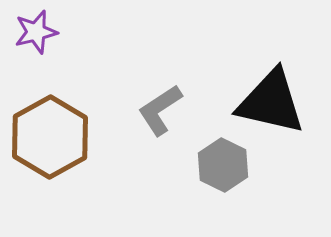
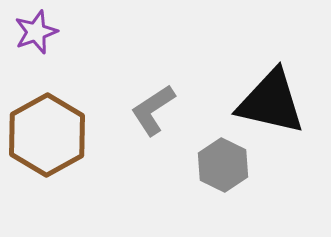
purple star: rotated 6 degrees counterclockwise
gray L-shape: moved 7 px left
brown hexagon: moved 3 px left, 2 px up
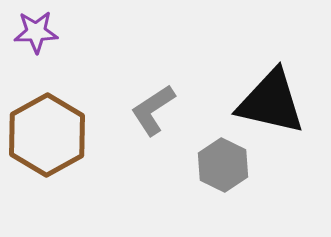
purple star: rotated 18 degrees clockwise
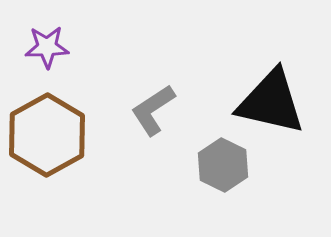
purple star: moved 11 px right, 15 px down
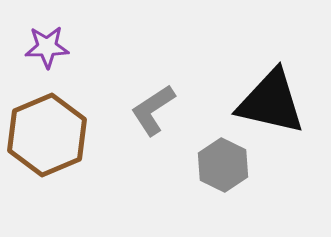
brown hexagon: rotated 6 degrees clockwise
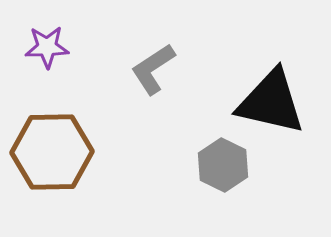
gray L-shape: moved 41 px up
brown hexagon: moved 5 px right, 17 px down; rotated 22 degrees clockwise
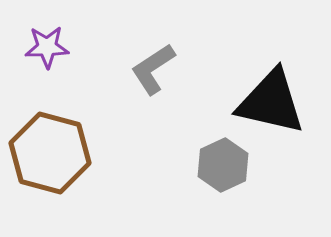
brown hexagon: moved 2 px left, 1 px down; rotated 16 degrees clockwise
gray hexagon: rotated 9 degrees clockwise
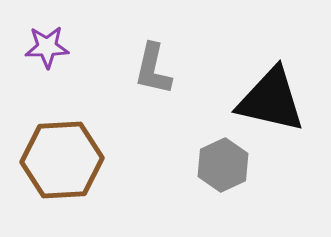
gray L-shape: rotated 44 degrees counterclockwise
black triangle: moved 2 px up
brown hexagon: moved 12 px right, 7 px down; rotated 18 degrees counterclockwise
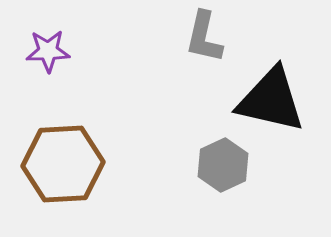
purple star: moved 1 px right, 4 px down
gray L-shape: moved 51 px right, 32 px up
brown hexagon: moved 1 px right, 4 px down
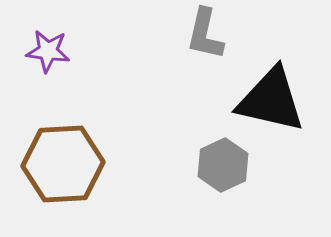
gray L-shape: moved 1 px right, 3 px up
purple star: rotated 9 degrees clockwise
